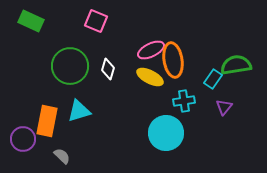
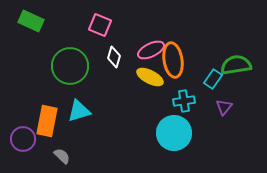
pink square: moved 4 px right, 4 px down
white diamond: moved 6 px right, 12 px up
cyan circle: moved 8 px right
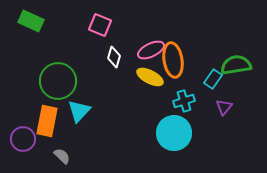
green circle: moved 12 px left, 15 px down
cyan cross: rotated 10 degrees counterclockwise
cyan triangle: rotated 30 degrees counterclockwise
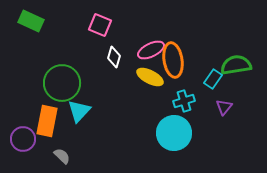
green circle: moved 4 px right, 2 px down
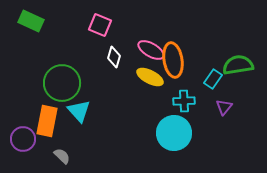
pink ellipse: rotated 56 degrees clockwise
green semicircle: moved 2 px right
cyan cross: rotated 15 degrees clockwise
cyan triangle: rotated 25 degrees counterclockwise
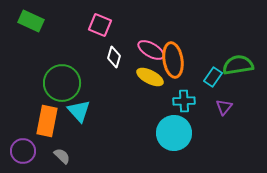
cyan rectangle: moved 2 px up
purple circle: moved 12 px down
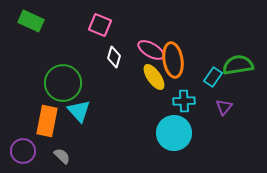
yellow ellipse: moved 4 px right; rotated 28 degrees clockwise
green circle: moved 1 px right
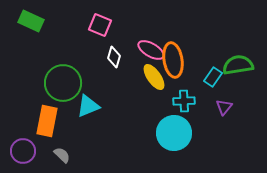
cyan triangle: moved 9 px right, 5 px up; rotated 50 degrees clockwise
gray semicircle: moved 1 px up
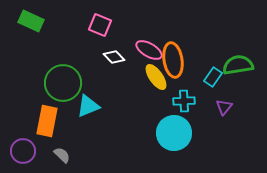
pink ellipse: moved 2 px left
white diamond: rotated 60 degrees counterclockwise
yellow ellipse: moved 2 px right
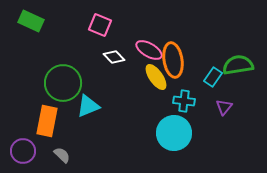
cyan cross: rotated 10 degrees clockwise
